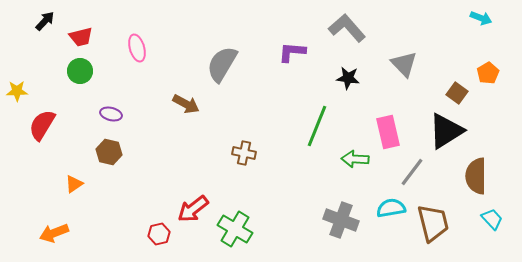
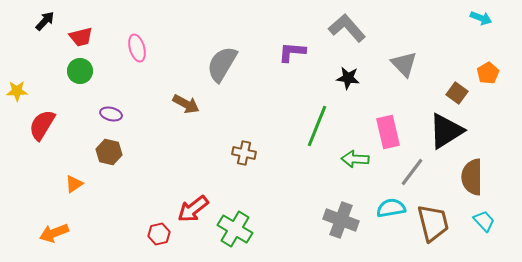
brown semicircle: moved 4 px left, 1 px down
cyan trapezoid: moved 8 px left, 2 px down
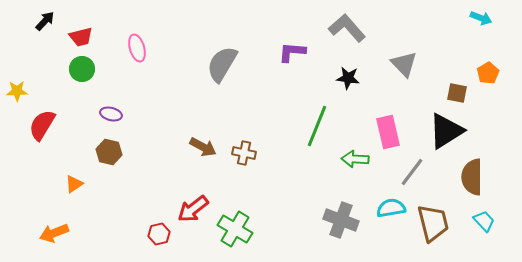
green circle: moved 2 px right, 2 px up
brown square: rotated 25 degrees counterclockwise
brown arrow: moved 17 px right, 43 px down
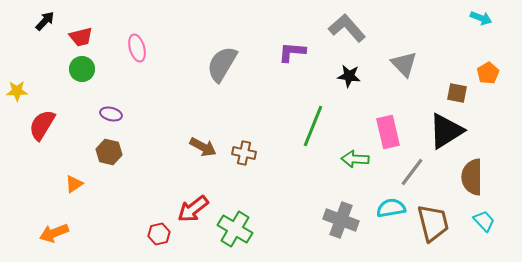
black star: moved 1 px right, 2 px up
green line: moved 4 px left
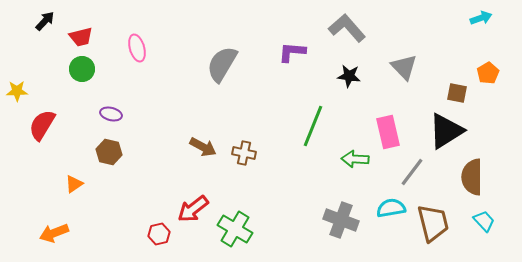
cyan arrow: rotated 40 degrees counterclockwise
gray triangle: moved 3 px down
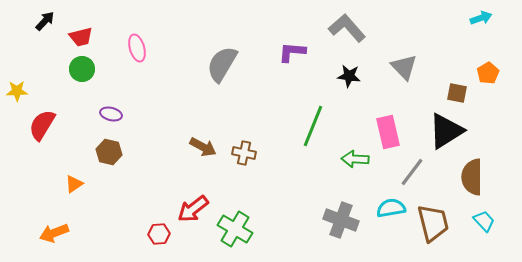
red hexagon: rotated 10 degrees clockwise
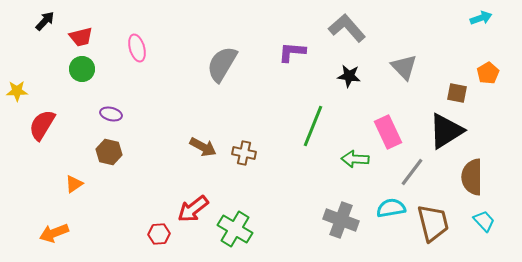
pink rectangle: rotated 12 degrees counterclockwise
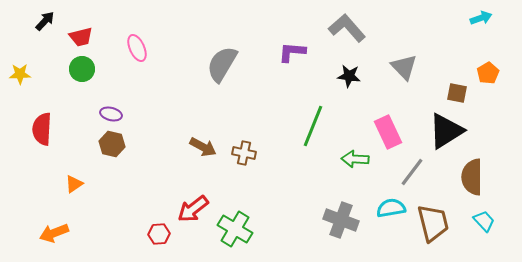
pink ellipse: rotated 8 degrees counterclockwise
yellow star: moved 3 px right, 17 px up
red semicircle: moved 4 px down; rotated 28 degrees counterclockwise
brown hexagon: moved 3 px right, 8 px up
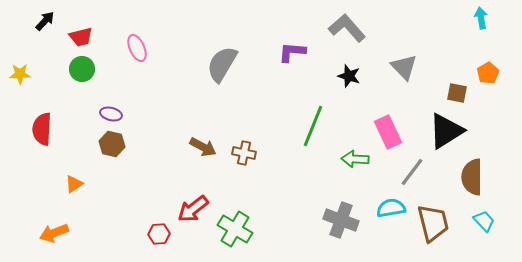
cyan arrow: rotated 80 degrees counterclockwise
black star: rotated 10 degrees clockwise
